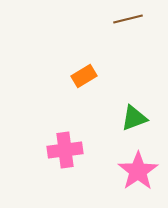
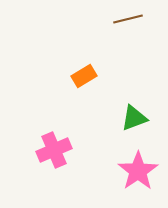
pink cross: moved 11 px left; rotated 16 degrees counterclockwise
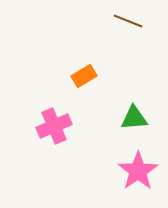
brown line: moved 2 px down; rotated 36 degrees clockwise
green triangle: rotated 16 degrees clockwise
pink cross: moved 24 px up
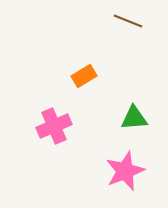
pink star: moved 13 px left; rotated 12 degrees clockwise
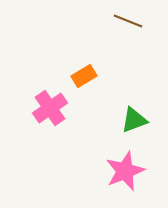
green triangle: moved 2 px down; rotated 16 degrees counterclockwise
pink cross: moved 4 px left, 18 px up; rotated 12 degrees counterclockwise
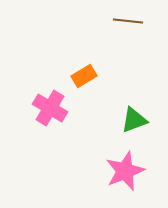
brown line: rotated 16 degrees counterclockwise
pink cross: rotated 24 degrees counterclockwise
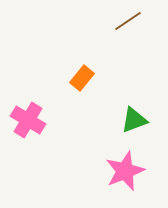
brown line: rotated 40 degrees counterclockwise
orange rectangle: moved 2 px left, 2 px down; rotated 20 degrees counterclockwise
pink cross: moved 22 px left, 12 px down
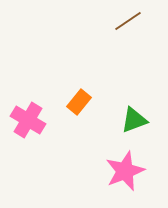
orange rectangle: moved 3 px left, 24 px down
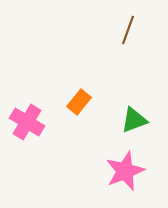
brown line: moved 9 px down; rotated 36 degrees counterclockwise
pink cross: moved 1 px left, 2 px down
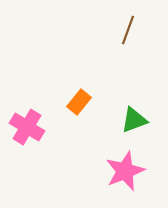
pink cross: moved 5 px down
